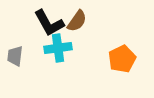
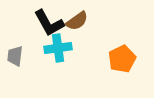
brown semicircle: rotated 20 degrees clockwise
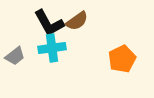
cyan cross: moved 6 px left
gray trapezoid: rotated 135 degrees counterclockwise
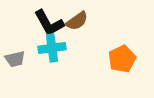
gray trapezoid: moved 3 px down; rotated 25 degrees clockwise
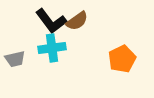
black L-shape: moved 2 px right, 2 px up; rotated 8 degrees counterclockwise
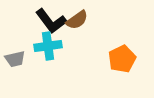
brown semicircle: moved 1 px up
cyan cross: moved 4 px left, 2 px up
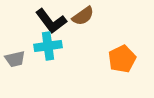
brown semicircle: moved 6 px right, 4 px up
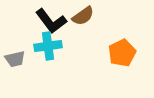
orange pentagon: moved 6 px up
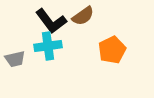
orange pentagon: moved 10 px left, 3 px up
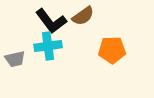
orange pentagon: rotated 24 degrees clockwise
